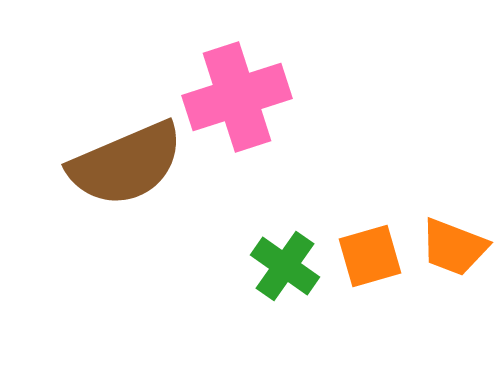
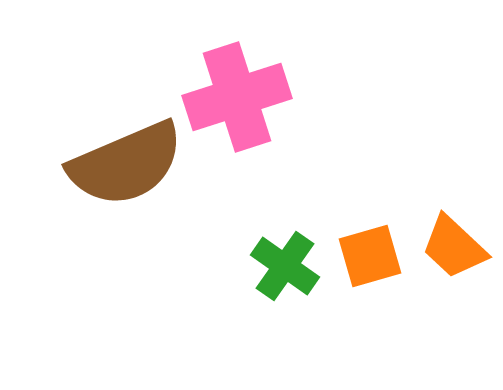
orange trapezoid: rotated 22 degrees clockwise
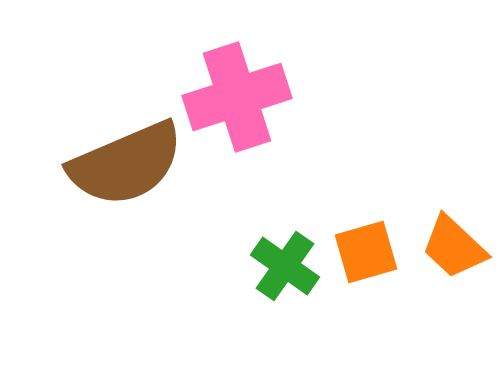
orange square: moved 4 px left, 4 px up
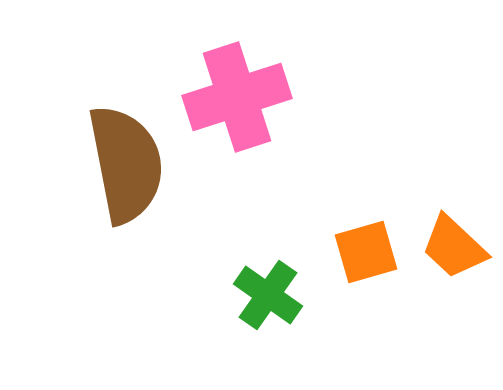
brown semicircle: rotated 78 degrees counterclockwise
green cross: moved 17 px left, 29 px down
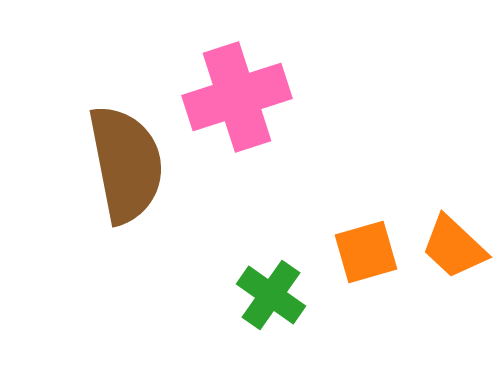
green cross: moved 3 px right
